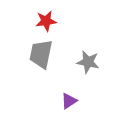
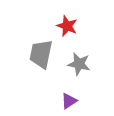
red star: moved 21 px right, 5 px down; rotated 30 degrees clockwise
gray star: moved 9 px left, 2 px down
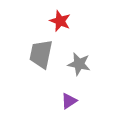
red star: moved 7 px left, 5 px up
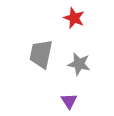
red star: moved 14 px right, 3 px up
purple triangle: rotated 30 degrees counterclockwise
